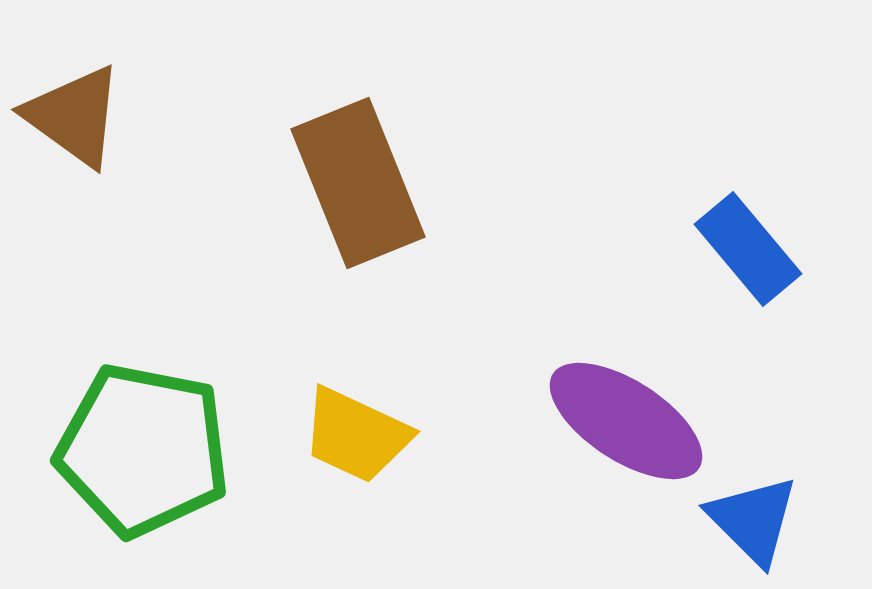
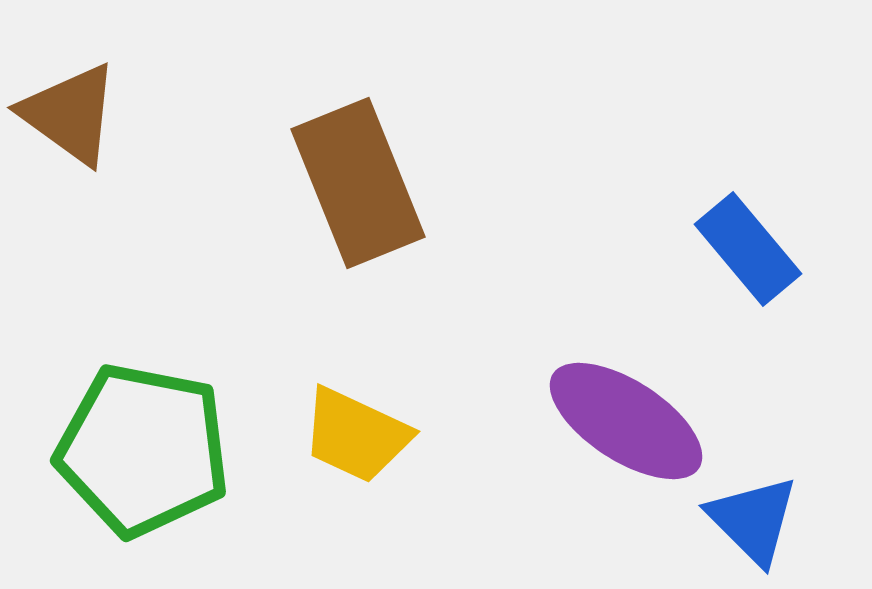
brown triangle: moved 4 px left, 2 px up
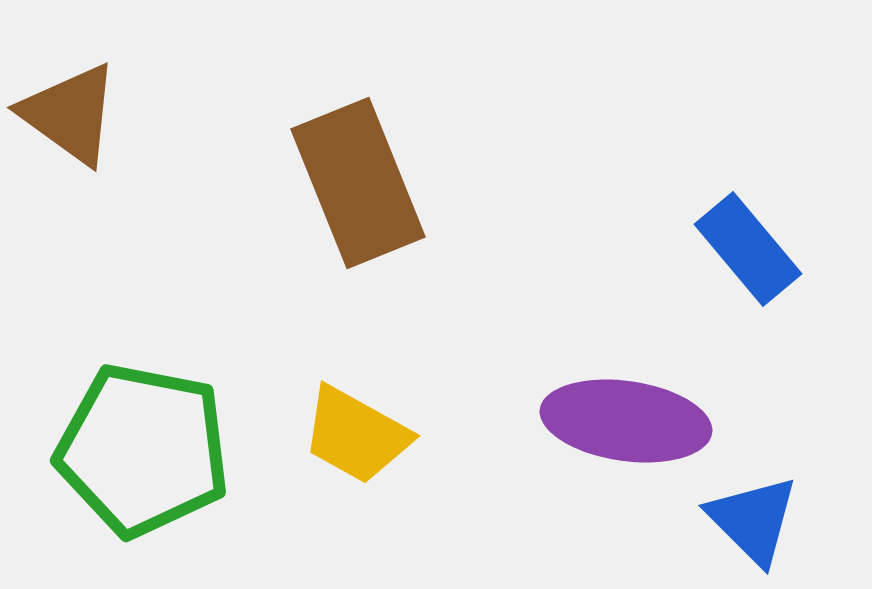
purple ellipse: rotated 25 degrees counterclockwise
yellow trapezoid: rotated 4 degrees clockwise
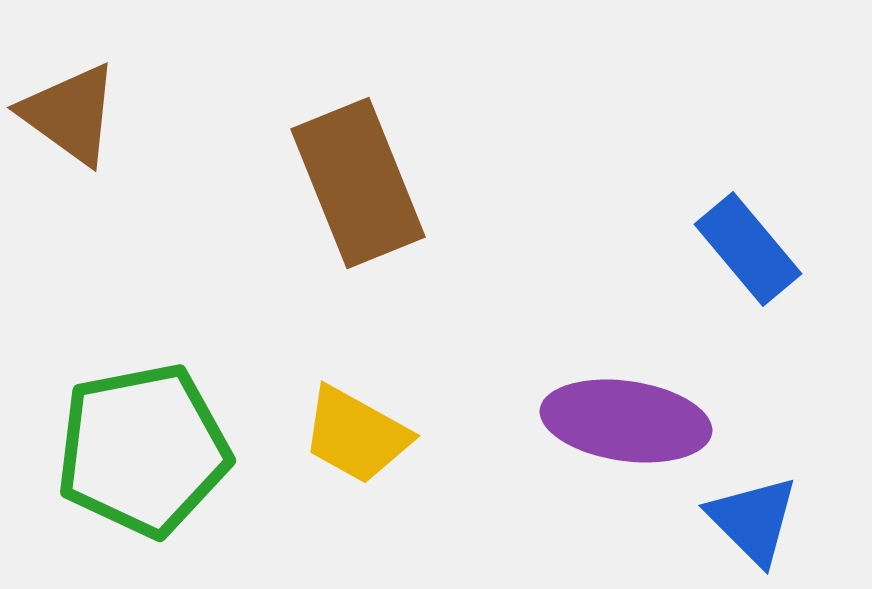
green pentagon: rotated 22 degrees counterclockwise
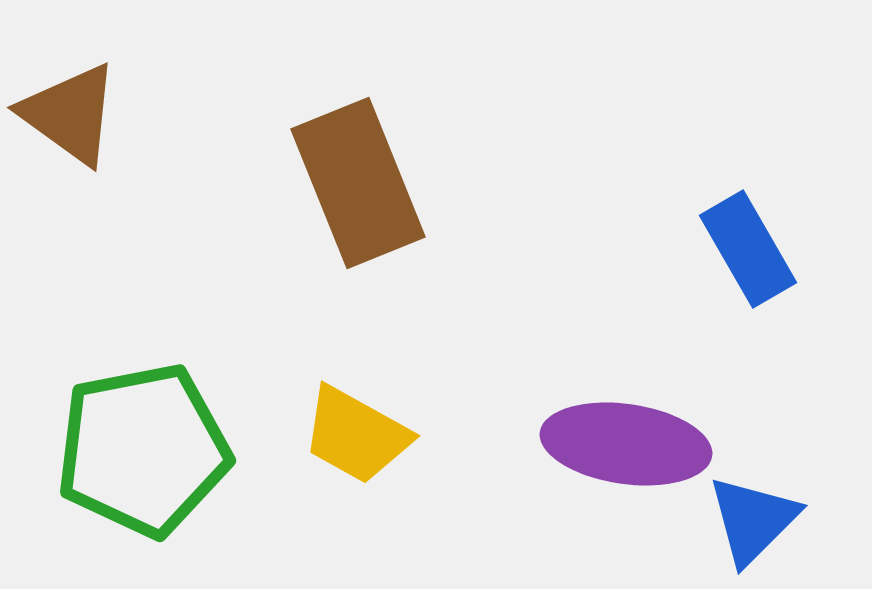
blue rectangle: rotated 10 degrees clockwise
purple ellipse: moved 23 px down
blue triangle: rotated 30 degrees clockwise
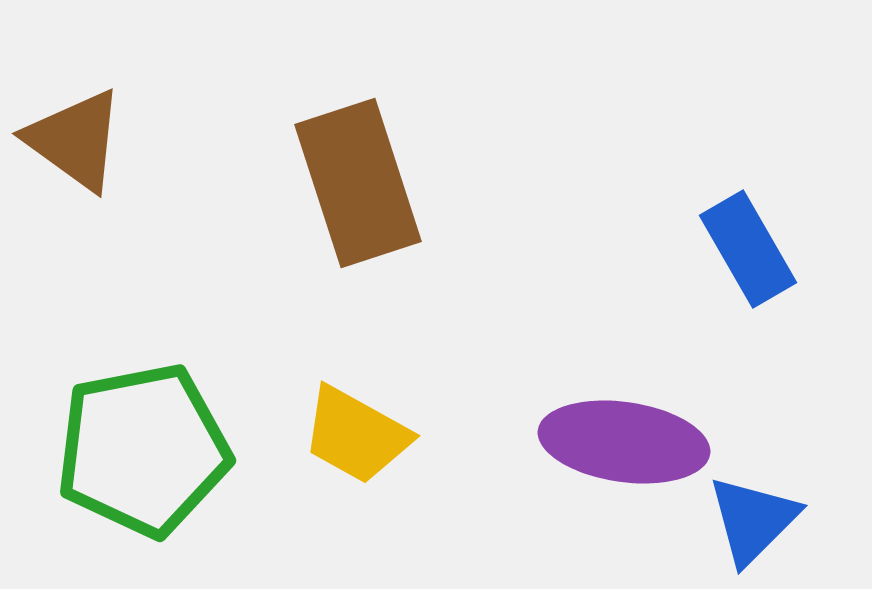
brown triangle: moved 5 px right, 26 px down
brown rectangle: rotated 4 degrees clockwise
purple ellipse: moved 2 px left, 2 px up
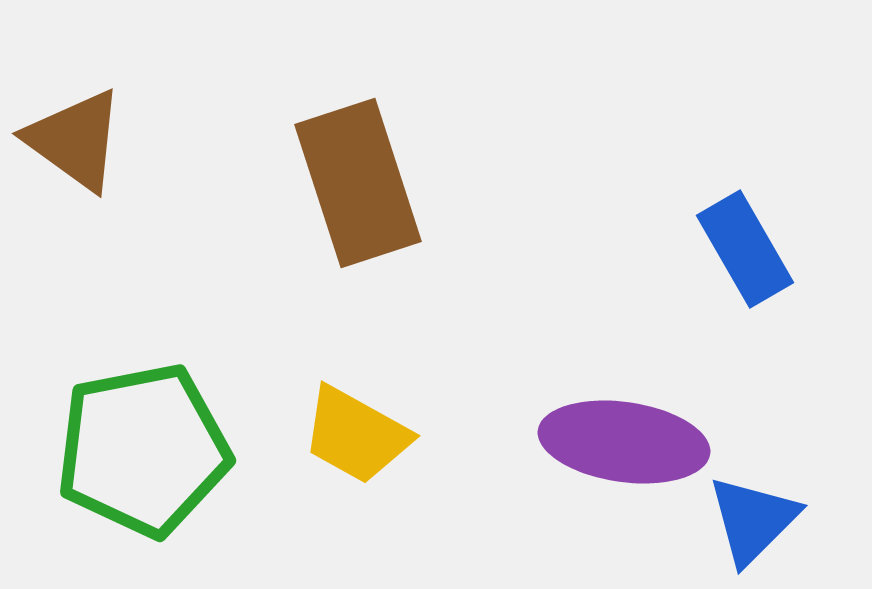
blue rectangle: moved 3 px left
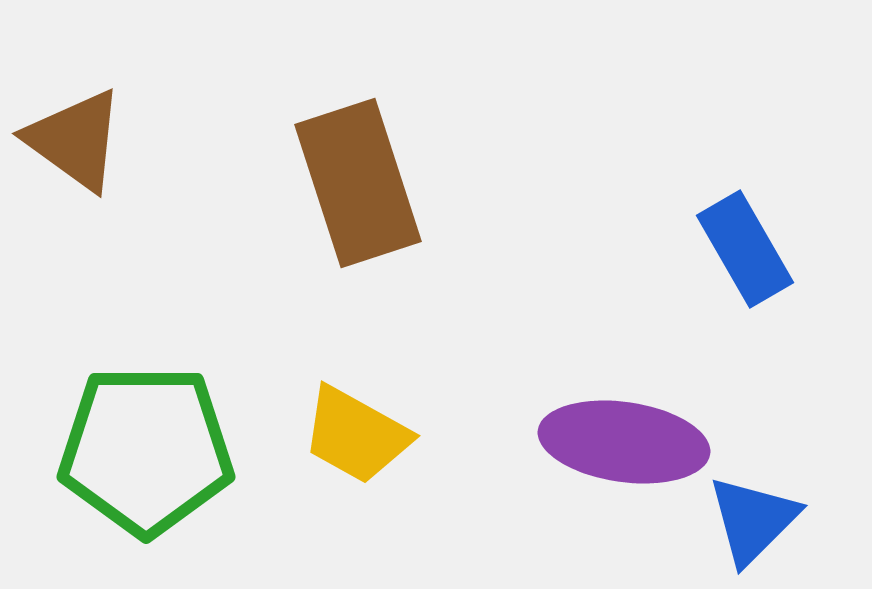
green pentagon: moved 3 px right; rotated 11 degrees clockwise
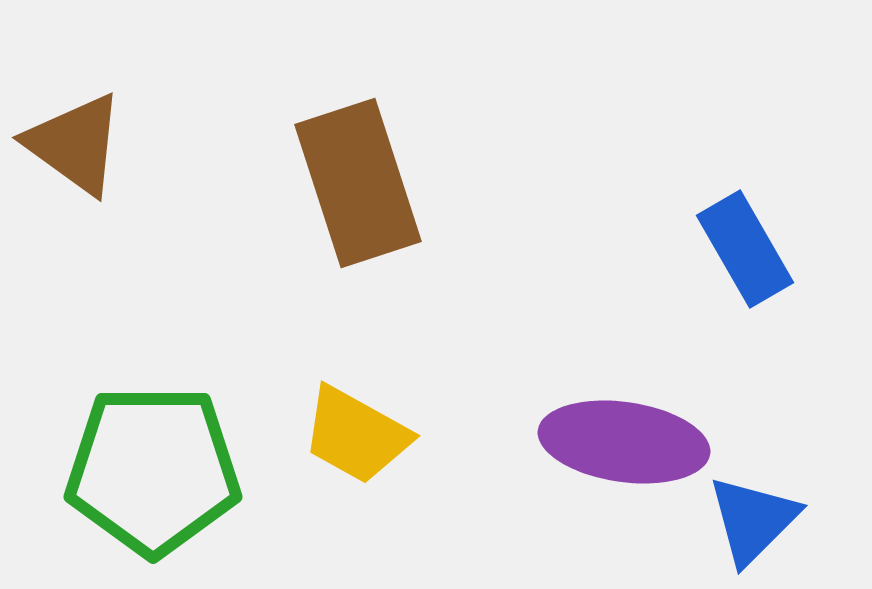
brown triangle: moved 4 px down
green pentagon: moved 7 px right, 20 px down
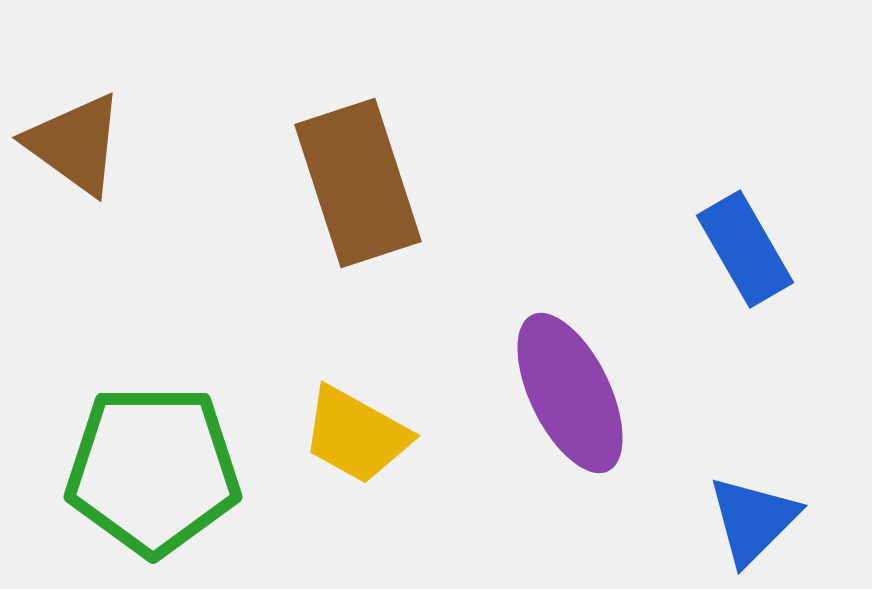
purple ellipse: moved 54 px left, 49 px up; rotated 56 degrees clockwise
